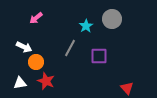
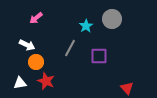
white arrow: moved 3 px right, 2 px up
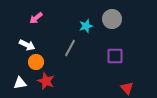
cyan star: rotated 16 degrees clockwise
purple square: moved 16 px right
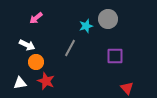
gray circle: moved 4 px left
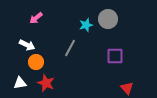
cyan star: moved 1 px up
red star: moved 2 px down
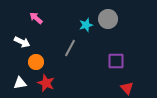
pink arrow: rotated 80 degrees clockwise
white arrow: moved 5 px left, 3 px up
purple square: moved 1 px right, 5 px down
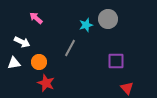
orange circle: moved 3 px right
white triangle: moved 6 px left, 20 px up
